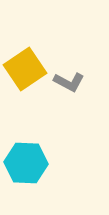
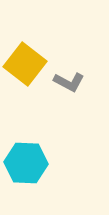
yellow square: moved 5 px up; rotated 18 degrees counterclockwise
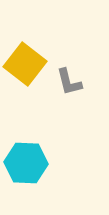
gray L-shape: rotated 48 degrees clockwise
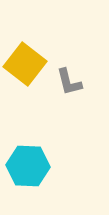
cyan hexagon: moved 2 px right, 3 px down
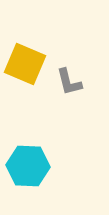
yellow square: rotated 15 degrees counterclockwise
